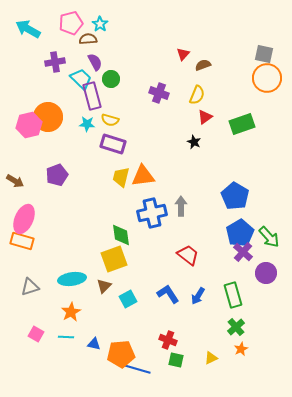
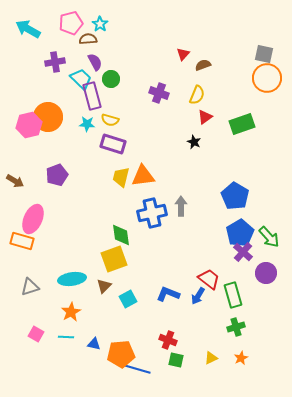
pink ellipse at (24, 219): moved 9 px right
red trapezoid at (188, 255): moved 21 px right, 24 px down
blue L-shape at (168, 294): rotated 35 degrees counterclockwise
green cross at (236, 327): rotated 24 degrees clockwise
orange star at (241, 349): moved 9 px down
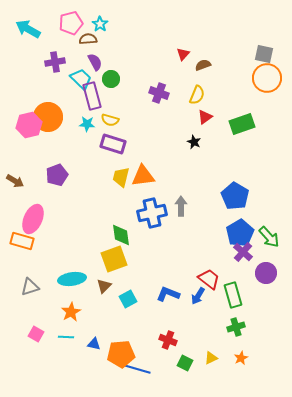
green square at (176, 360): moved 9 px right, 3 px down; rotated 14 degrees clockwise
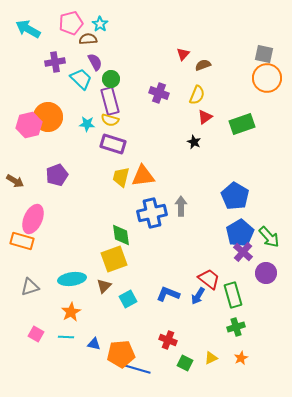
purple rectangle at (92, 96): moved 18 px right, 5 px down
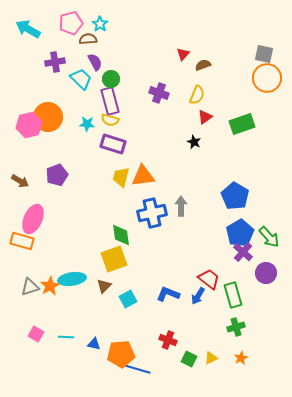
brown arrow at (15, 181): moved 5 px right
orange star at (71, 312): moved 21 px left, 26 px up
green square at (185, 363): moved 4 px right, 4 px up
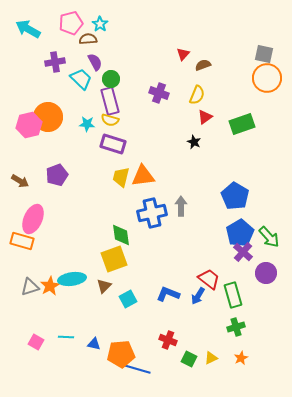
pink square at (36, 334): moved 8 px down
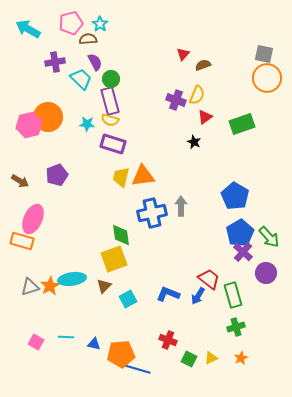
purple cross at (159, 93): moved 17 px right, 7 px down
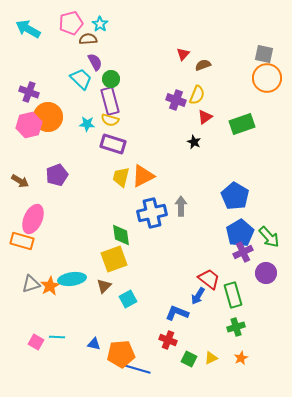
purple cross at (55, 62): moved 26 px left, 30 px down; rotated 30 degrees clockwise
orange triangle at (143, 176): rotated 20 degrees counterclockwise
purple cross at (243, 252): rotated 24 degrees clockwise
gray triangle at (30, 287): moved 1 px right, 3 px up
blue L-shape at (168, 294): moved 9 px right, 19 px down
cyan line at (66, 337): moved 9 px left
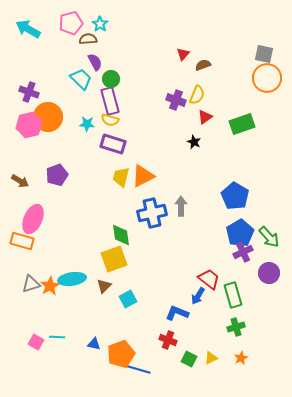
purple circle at (266, 273): moved 3 px right
orange pentagon at (121, 354): rotated 16 degrees counterclockwise
